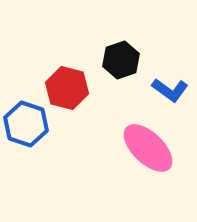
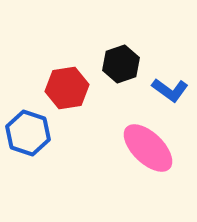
black hexagon: moved 4 px down
red hexagon: rotated 24 degrees counterclockwise
blue hexagon: moved 2 px right, 9 px down
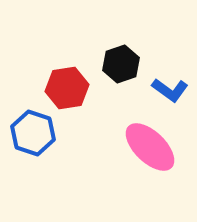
blue hexagon: moved 5 px right
pink ellipse: moved 2 px right, 1 px up
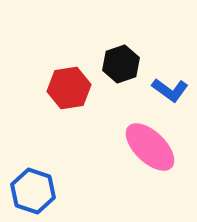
red hexagon: moved 2 px right
blue hexagon: moved 58 px down
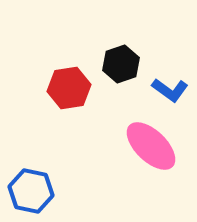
pink ellipse: moved 1 px right, 1 px up
blue hexagon: moved 2 px left; rotated 6 degrees counterclockwise
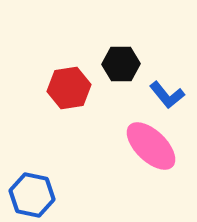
black hexagon: rotated 18 degrees clockwise
blue L-shape: moved 3 px left, 5 px down; rotated 15 degrees clockwise
blue hexagon: moved 1 px right, 4 px down
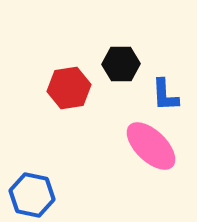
blue L-shape: moved 2 px left; rotated 36 degrees clockwise
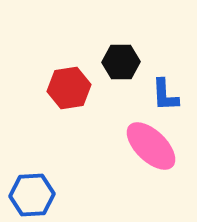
black hexagon: moved 2 px up
blue hexagon: rotated 15 degrees counterclockwise
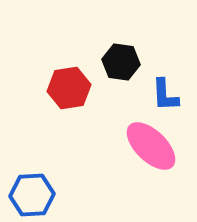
black hexagon: rotated 9 degrees clockwise
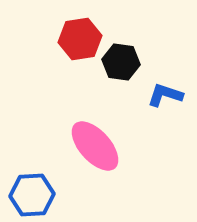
red hexagon: moved 11 px right, 49 px up
blue L-shape: rotated 111 degrees clockwise
pink ellipse: moved 56 px left; rotated 4 degrees clockwise
